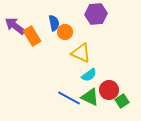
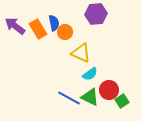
orange rectangle: moved 6 px right, 7 px up
cyan semicircle: moved 1 px right, 1 px up
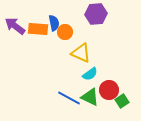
orange rectangle: rotated 54 degrees counterclockwise
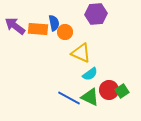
green square: moved 10 px up
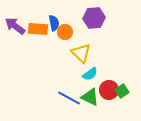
purple hexagon: moved 2 px left, 4 px down
yellow triangle: rotated 20 degrees clockwise
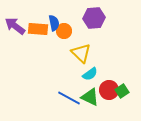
orange circle: moved 1 px left, 1 px up
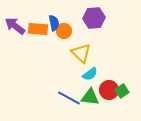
green triangle: rotated 18 degrees counterclockwise
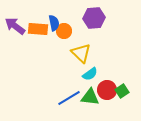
red circle: moved 2 px left
blue line: rotated 60 degrees counterclockwise
